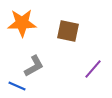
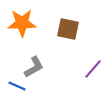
brown square: moved 2 px up
gray L-shape: moved 1 px down
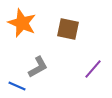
orange star: rotated 24 degrees clockwise
gray L-shape: moved 4 px right
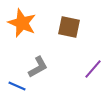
brown square: moved 1 px right, 2 px up
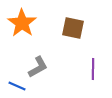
orange star: rotated 12 degrees clockwise
brown square: moved 4 px right, 1 px down
purple line: rotated 40 degrees counterclockwise
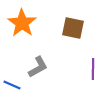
blue line: moved 5 px left, 1 px up
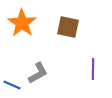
brown square: moved 5 px left, 1 px up
gray L-shape: moved 6 px down
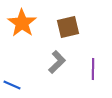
brown square: rotated 25 degrees counterclockwise
gray L-shape: moved 19 px right, 11 px up; rotated 15 degrees counterclockwise
